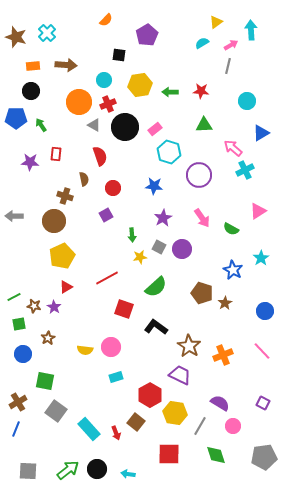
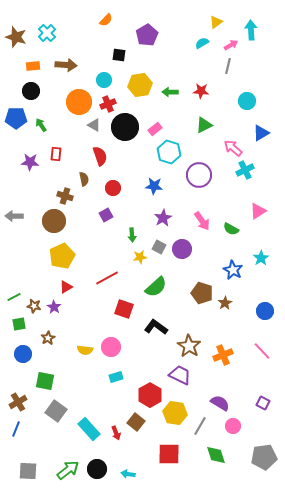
green triangle at (204, 125): rotated 24 degrees counterclockwise
pink arrow at (202, 218): moved 3 px down
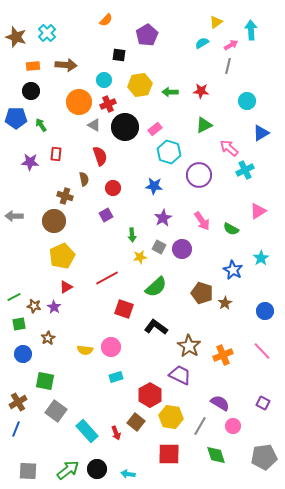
pink arrow at (233, 148): moved 4 px left
yellow hexagon at (175, 413): moved 4 px left, 4 px down
cyan rectangle at (89, 429): moved 2 px left, 2 px down
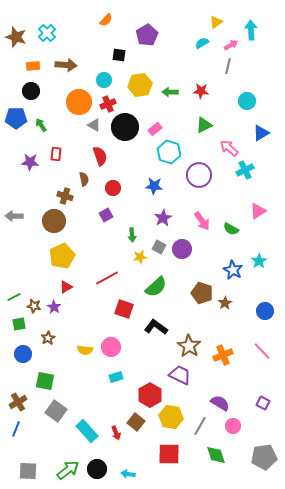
cyan star at (261, 258): moved 2 px left, 3 px down
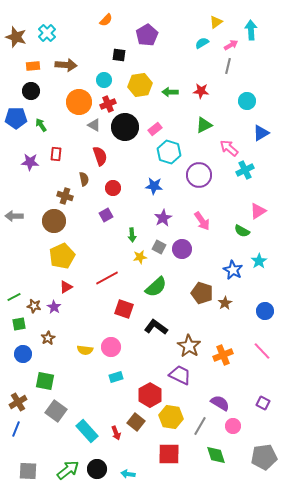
green semicircle at (231, 229): moved 11 px right, 2 px down
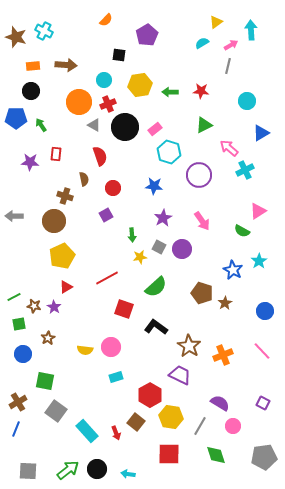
cyan cross at (47, 33): moved 3 px left, 2 px up; rotated 18 degrees counterclockwise
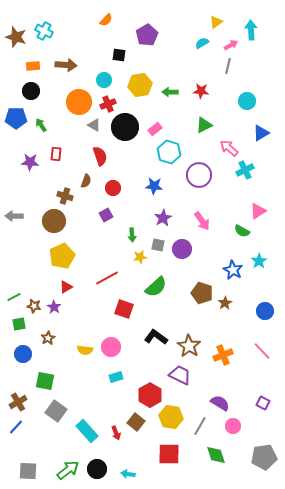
brown semicircle at (84, 179): moved 2 px right, 2 px down; rotated 32 degrees clockwise
gray square at (159, 247): moved 1 px left, 2 px up; rotated 16 degrees counterclockwise
black L-shape at (156, 327): moved 10 px down
blue line at (16, 429): moved 2 px up; rotated 21 degrees clockwise
